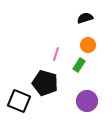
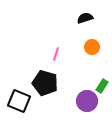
orange circle: moved 4 px right, 2 px down
green rectangle: moved 23 px right, 21 px down
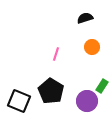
black pentagon: moved 6 px right, 8 px down; rotated 15 degrees clockwise
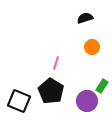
pink line: moved 9 px down
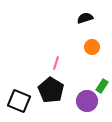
black pentagon: moved 1 px up
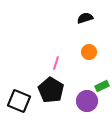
orange circle: moved 3 px left, 5 px down
green rectangle: rotated 32 degrees clockwise
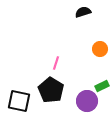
black semicircle: moved 2 px left, 6 px up
orange circle: moved 11 px right, 3 px up
black square: rotated 10 degrees counterclockwise
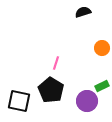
orange circle: moved 2 px right, 1 px up
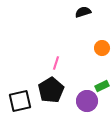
black pentagon: rotated 10 degrees clockwise
black square: moved 1 px right; rotated 25 degrees counterclockwise
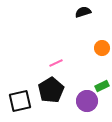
pink line: rotated 48 degrees clockwise
